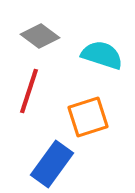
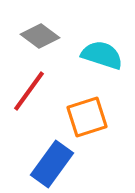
red line: rotated 18 degrees clockwise
orange square: moved 1 px left
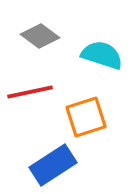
red line: moved 1 px right, 1 px down; rotated 42 degrees clockwise
orange square: moved 1 px left
blue rectangle: moved 1 px right, 1 px down; rotated 21 degrees clockwise
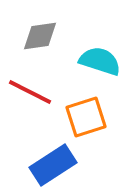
gray diamond: rotated 45 degrees counterclockwise
cyan semicircle: moved 2 px left, 6 px down
red line: rotated 39 degrees clockwise
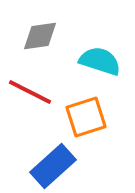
blue rectangle: moved 1 px down; rotated 9 degrees counterclockwise
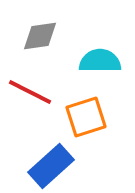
cyan semicircle: rotated 18 degrees counterclockwise
blue rectangle: moved 2 px left
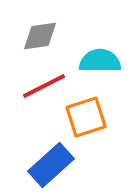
red line: moved 14 px right, 6 px up; rotated 54 degrees counterclockwise
blue rectangle: moved 1 px up
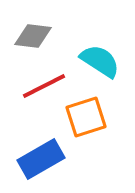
gray diamond: moved 7 px left; rotated 15 degrees clockwise
cyan semicircle: rotated 33 degrees clockwise
blue rectangle: moved 10 px left, 6 px up; rotated 12 degrees clockwise
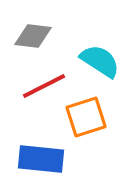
blue rectangle: rotated 36 degrees clockwise
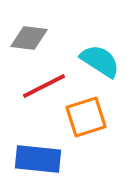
gray diamond: moved 4 px left, 2 px down
blue rectangle: moved 3 px left
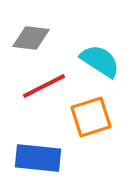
gray diamond: moved 2 px right
orange square: moved 5 px right
blue rectangle: moved 1 px up
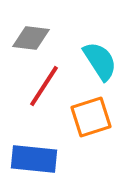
cyan semicircle: rotated 24 degrees clockwise
red line: rotated 30 degrees counterclockwise
blue rectangle: moved 4 px left, 1 px down
